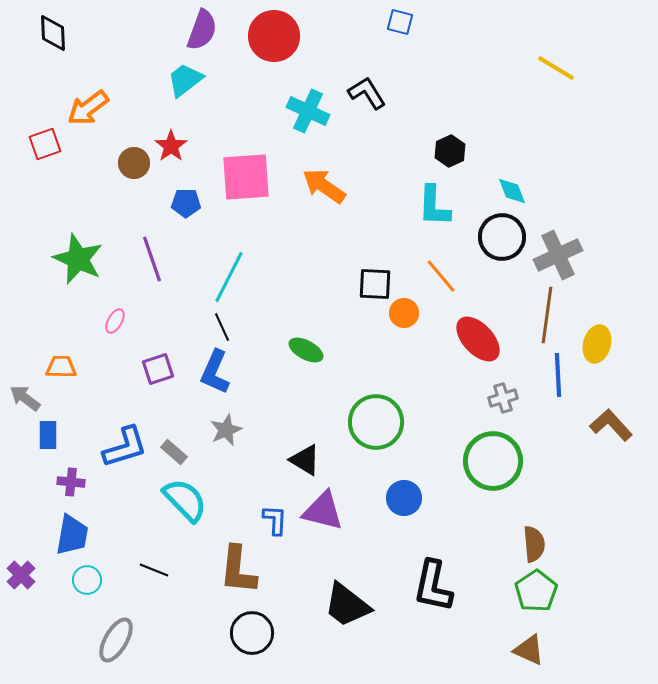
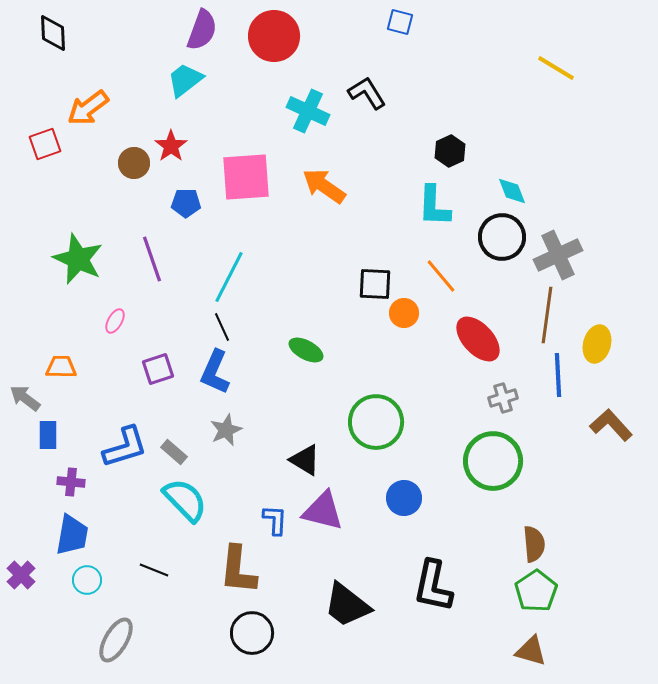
brown triangle at (529, 650): moved 2 px right, 1 px down; rotated 8 degrees counterclockwise
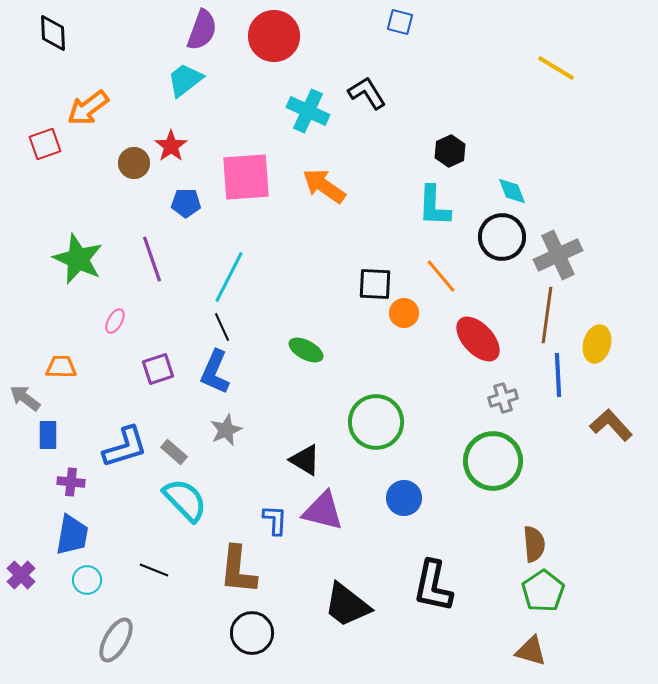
green pentagon at (536, 591): moved 7 px right
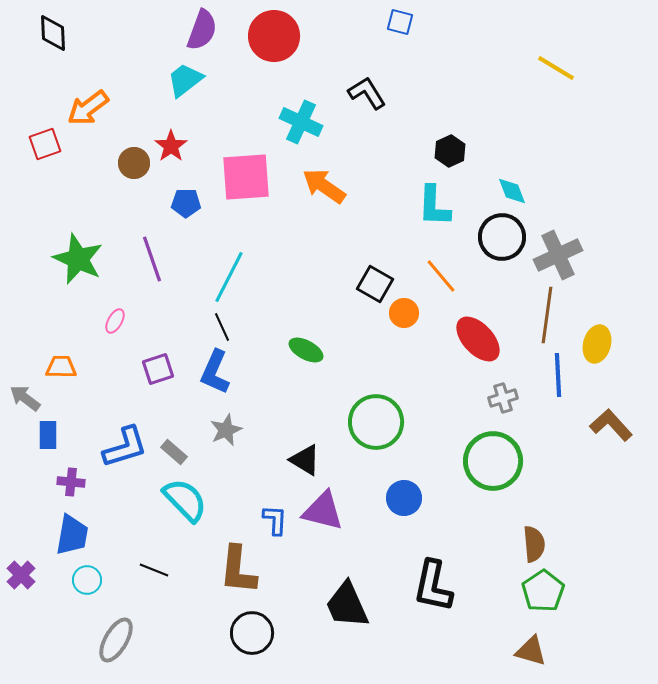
cyan cross at (308, 111): moved 7 px left, 11 px down
black square at (375, 284): rotated 27 degrees clockwise
black trapezoid at (347, 605): rotated 28 degrees clockwise
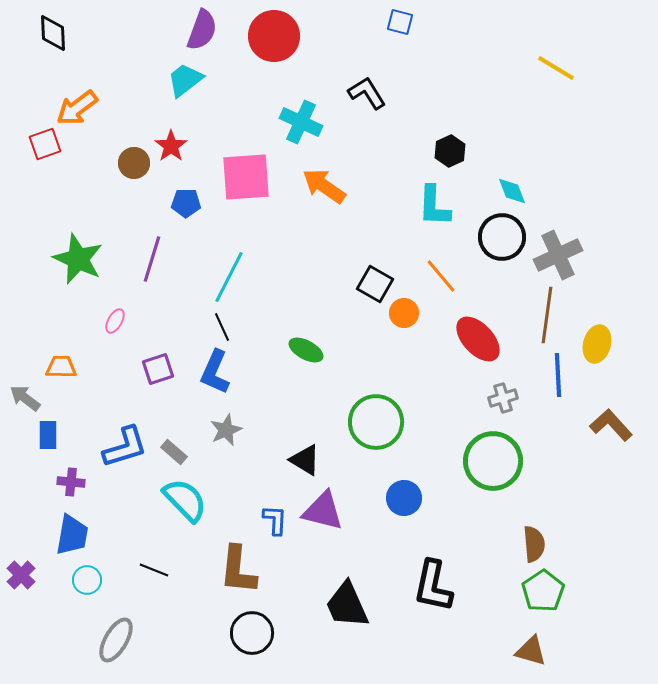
orange arrow at (88, 108): moved 11 px left
purple line at (152, 259): rotated 36 degrees clockwise
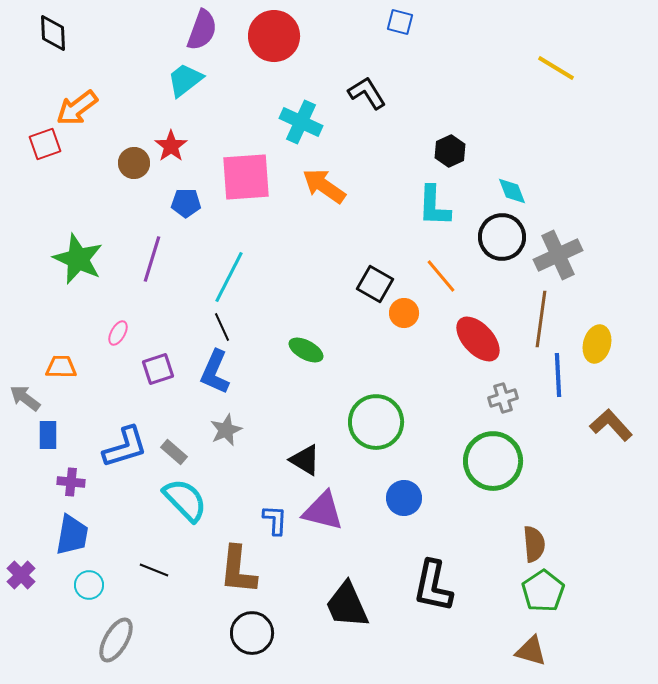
brown line at (547, 315): moved 6 px left, 4 px down
pink ellipse at (115, 321): moved 3 px right, 12 px down
cyan circle at (87, 580): moved 2 px right, 5 px down
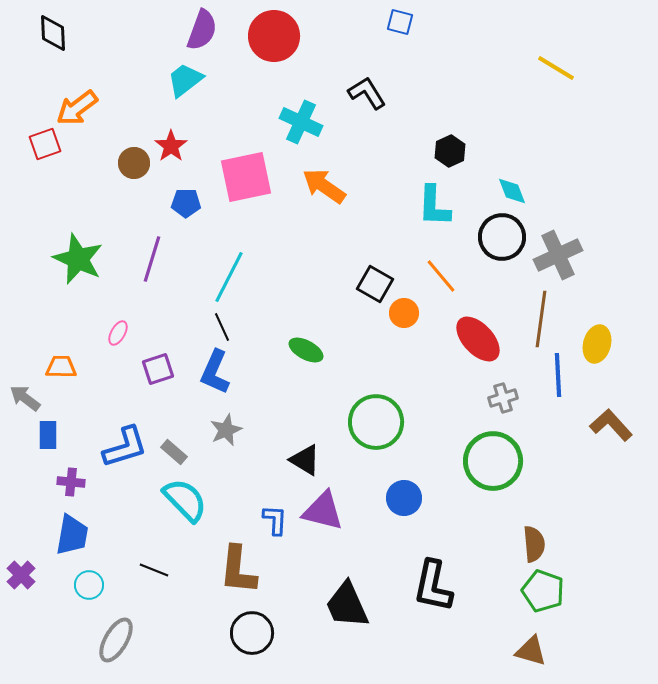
pink square at (246, 177): rotated 8 degrees counterclockwise
green pentagon at (543, 591): rotated 18 degrees counterclockwise
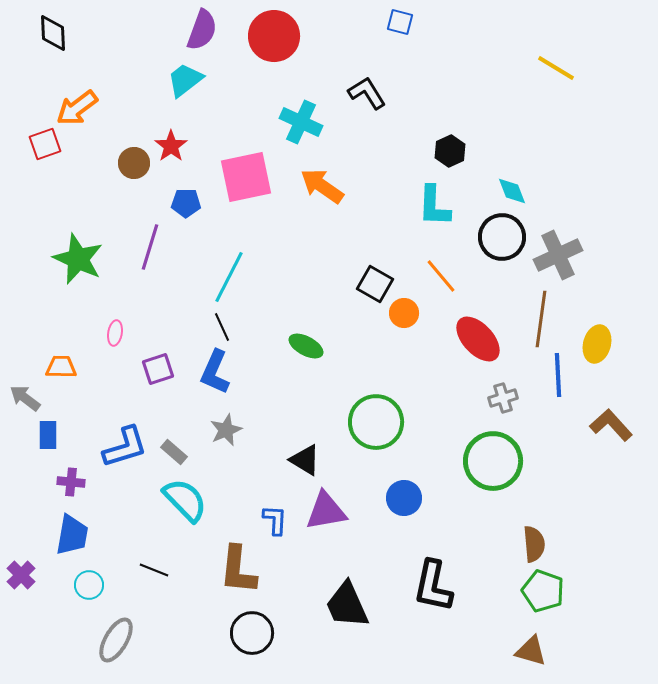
orange arrow at (324, 186): moved 2 px left
purple line at (152, 259): moved 2 px left, 12 px up
pink ellipse at (118, 333): moved 3 px left; rotated 20 degrees counterclockwise
green ellipse at (306, 350): moved 4 px up
purple triangle at (323, 511): moved 3 px right; rotated 24 degrees counterclockwise
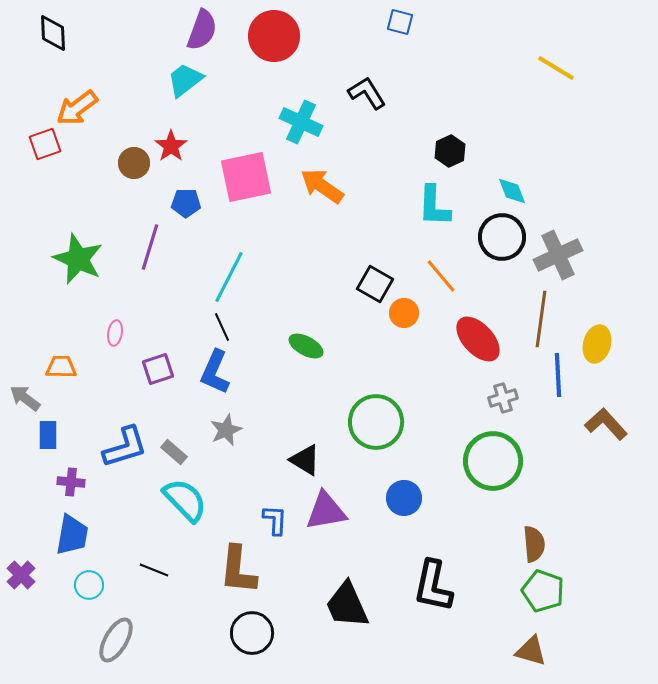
brown L-shape at (611, 425): moved 5 px left, 1 px up
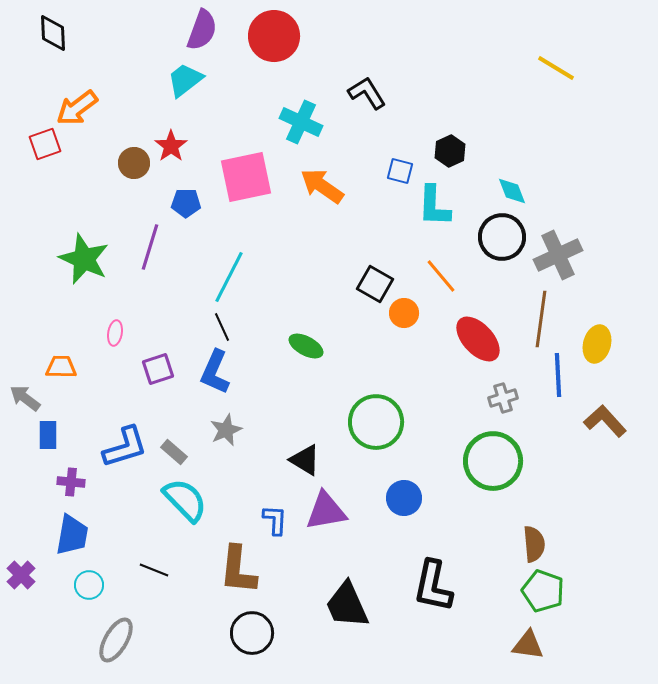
blue square at (400, 22): moved 149 px down
green star at (78, 259): moved 6 px right
brown L-shape at (606, 424): moved 1 px left, 3 px up
brown triangle at (531, 651): moved 3 px left, 6 px up; rotated 8 degrees counterclockwise
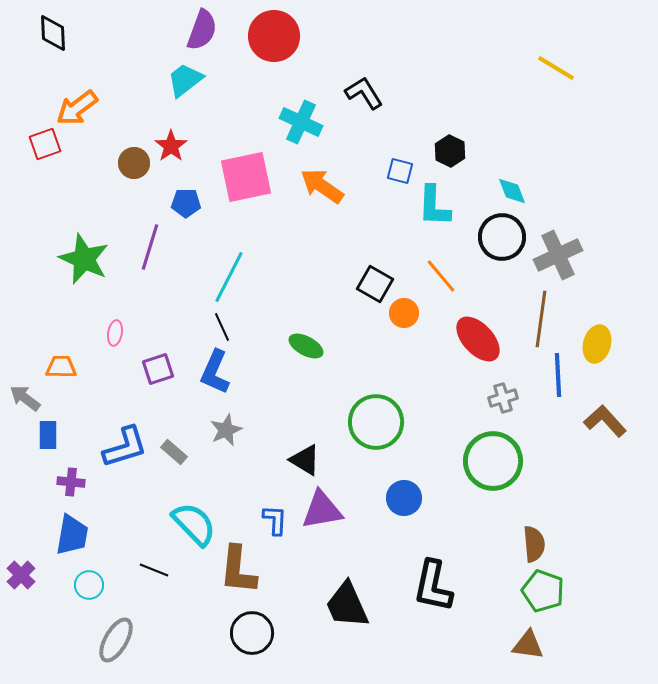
black L-shape at (367, 93): moved 3 px left
black hexagon at (450, 151): rotated 8 degrees counterclockwise
cyan semicircle at (185, 500): moved 9 px right, 24 px down
purple triangle at (326, 511): moved 4 px left, 1 px up
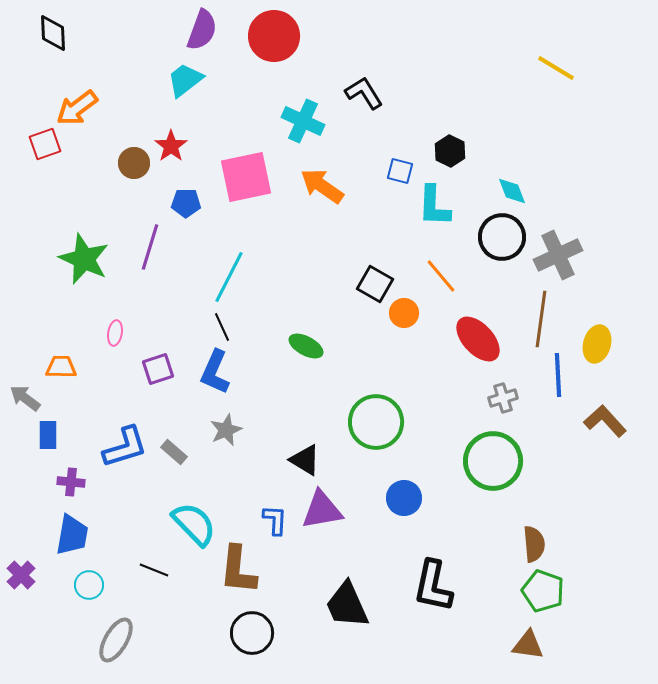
cyan cross at (301, 122): moved 2 px right, 1 px up
